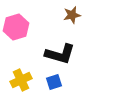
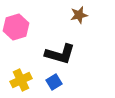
brown star: moved 7 px right
blue square: rotated 14 degrees counterclockwise
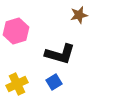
pink hexagon: moved 4 px down
yellow cross: moved 4 px left, 4 px down
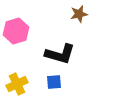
brown star: moved 1 px up
blue square: rotated 28 degrees clockwise
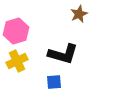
brown star: rotated 12 degrees counterclockwise
black L-shape: moved 3 px right
yellow cross: moved 23 px up
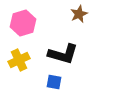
pink hexagon: moved 7 px right, 8 px up
yellow cross: moved 2 px right, 1 px up
blue square: rotated 14 degrees clockwise
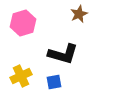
yellow cross: moved 2 px right, 16 px down
blue square: rotated 21 degrees counterclockwise
